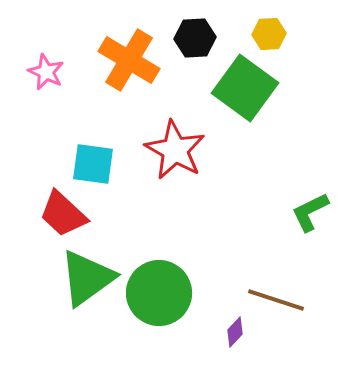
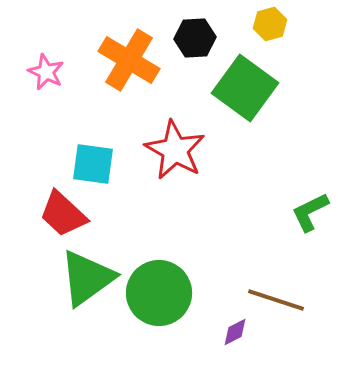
yellow hexagon: moved 1 px right, 10 px up; rotated 12 degrees counterclockwise
purple diamond: rotated 20 degrees clockwise
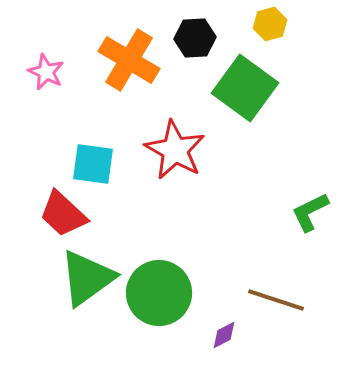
purple diamond: moved 11 px left, 3 px down
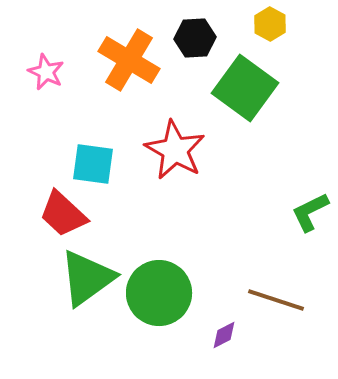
yellow hexagon: rotated 16 degrees counterclockwise
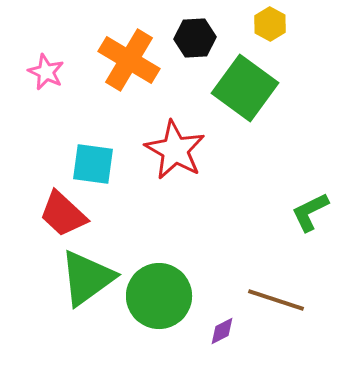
green circle: moved 3 px down
purple diamond: moved 2 px left, 4 px up
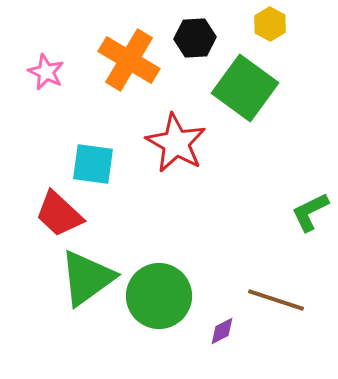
red star: moved 1 px right, 7 px up
red trapezoid: moved 4 px left
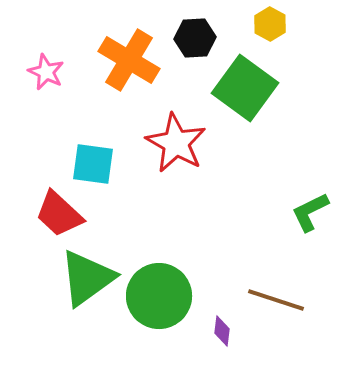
purple diamond: rotated 56 degrees counterclockwise
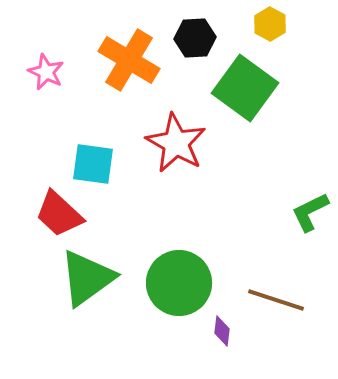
green circle: moved 20 px right, 13 px up
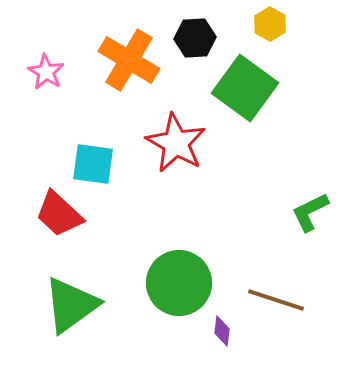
pink star: rotated 6 degrees clockwise
green triangle: moved 16 px left, 27 px down
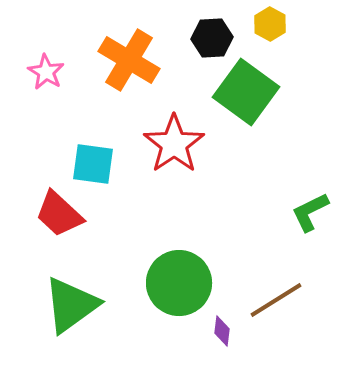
black hexagon: moved 17 px right
green square: moved 1 px right, 4 px down
red star: moved 2 px left, 1 px down; rotated 8 degrees clockwise
brown line: rotated 50 degrees counterclockwise
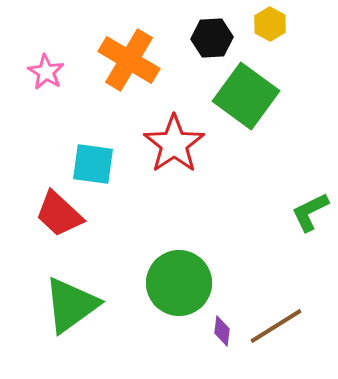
green square: moved 4 px down
brown line: moved 26 px down
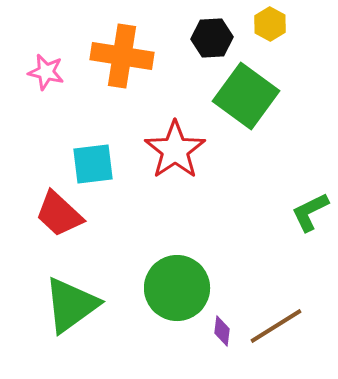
orange cross: moved 7 px left, 4 px up; rotated 22 degrees counterclockwise
pink star: rotated 18 degrees counterclockwise
red star: moved 1 px right, 6 px down
cyan square: rotated 15 degrees counterclockwise
green circle: moved 2 px left, 5 px down
